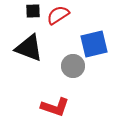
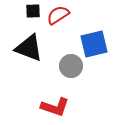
gray circle: moved 2 px left
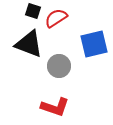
black square: rotated 21 degrees clockwise
red semicircle: moved 2 px left, 3 px down
black triangle: moved 4 px up
gray circle: moved 12 px left
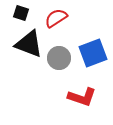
black square: moved 12 px left, 2 px down
blue square: moved 1 px left, 9 px down; rotated 8 degrees counterclockwise
gray circle: moved 8 px up
red L-shape: moved 27 px right, 10 px up
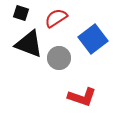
blue square: moved 14 px up; rotated 16 degrees counterclockwise
